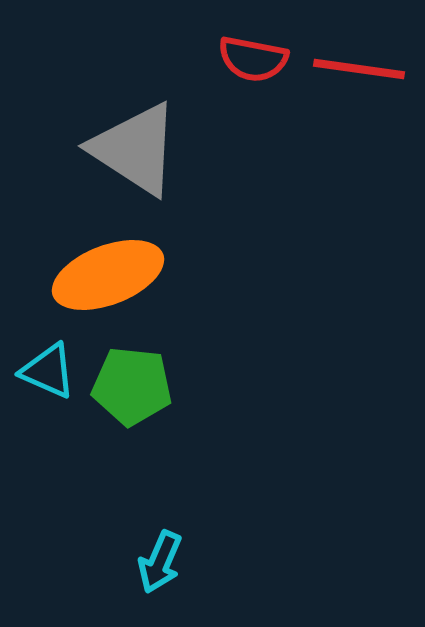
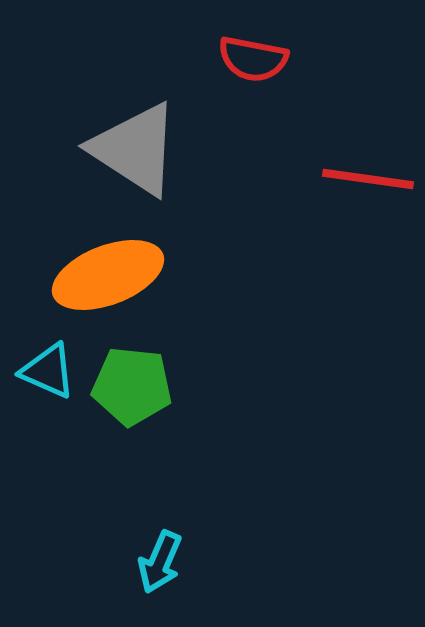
red line: moved 9 px right, 110 px down
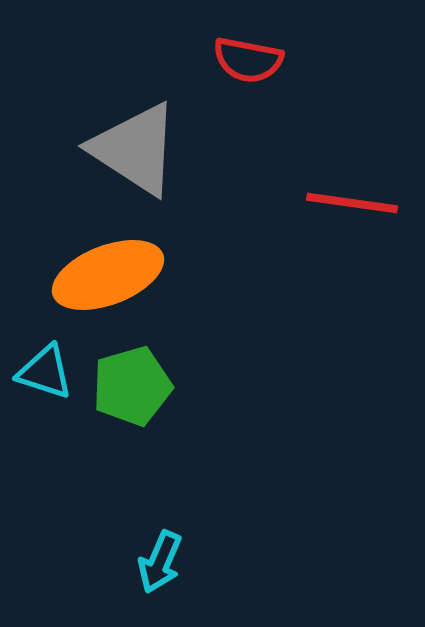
red semicircle: moved 5 px left, 1 px down
red line: moved 16 px left, 24 px down
cyan triangle: moved 3 px left, 1 px down; rotated 6 degrees counterclockwise
green pentagon: rotated 22 degrees counterclockwise
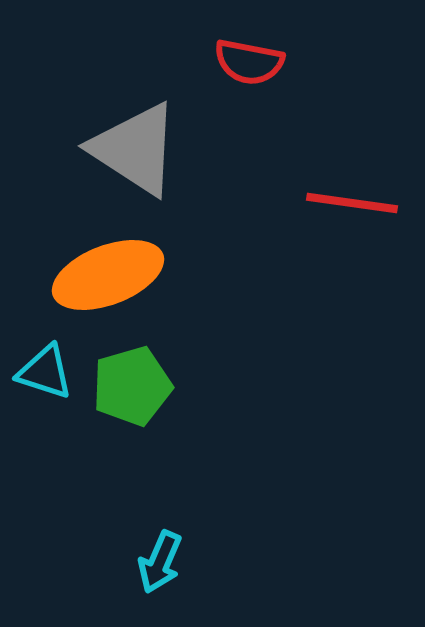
red semicircle: moved 1 px right, 2 px down
